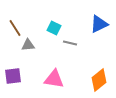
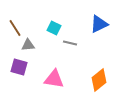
purple square: moved 6 px right, 9 px up; rotated 24 degrees clockwise
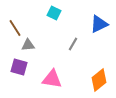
cyan square: moved 15 px up
gray line: moved 3 px right, 1 px down; rotated 72 degrees counterclockwise
pink triangle: moved 2 px left
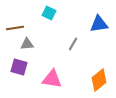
cyan square: moved 5 px left
blue triangle: rotated 18 degrees clockwise
brown line: rotated 66 degrees counterclockwise
gray triangle: moved 1 px left, 1 px up
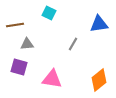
brown line: moved 3 px up
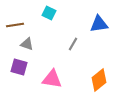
gray triangle: rotated 24 degrees clockwise
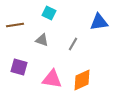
blue triangle: moved 2 px up
gray triangle: moved 15 px right, 4 px up
orange diamond: moved 17 px left; rotated 15 degrees clockwise
